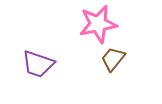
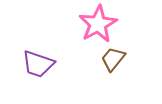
pink star: rotated 18 degrees counterclockwise
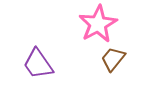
purple trapezoid: rotated 36 degrees clockwise
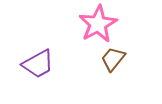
purple trapezoid: rotated 84 degrees counterclockwise
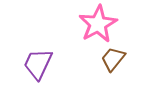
purple trapezoid: rotated 144 degrees clockwise
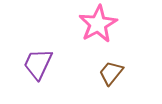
brown trapezoid: moved 2 px left, 14 px down
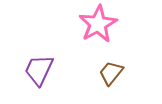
purple trapezoid: moved 1 px right, 6 px down
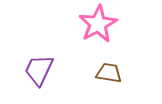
brown trapezoid: moved 2 px left; rotated 60 degrees clockwise
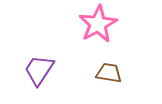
purple trapezoid: rotated 8 degrees clockwise
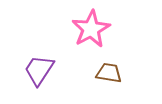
pink star: moved 7 px left, 5 px down
